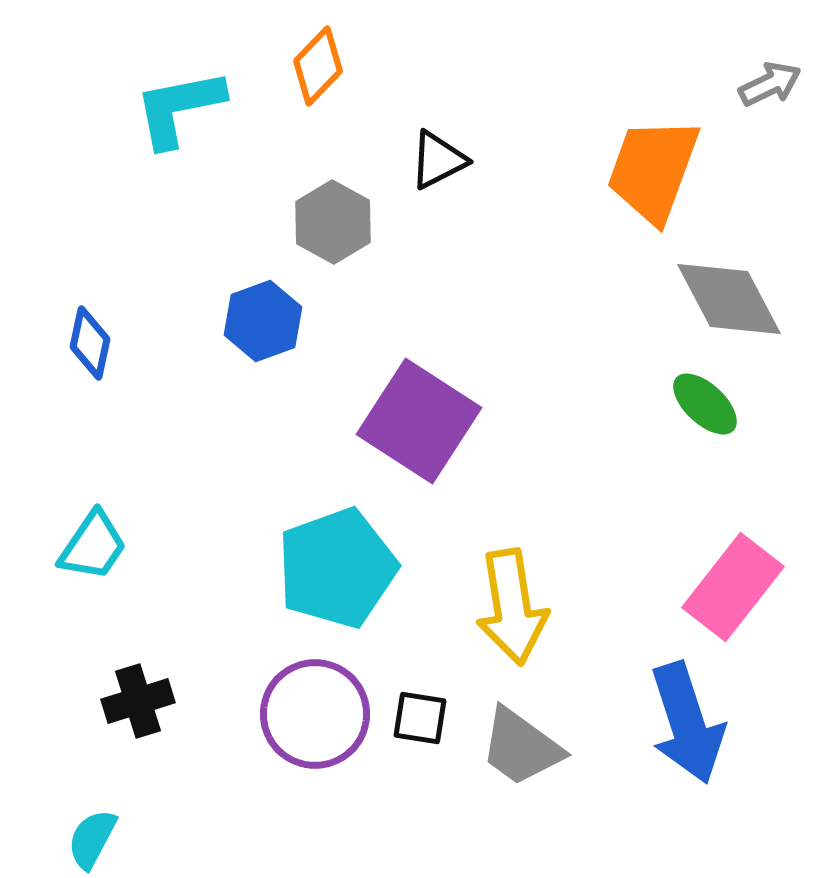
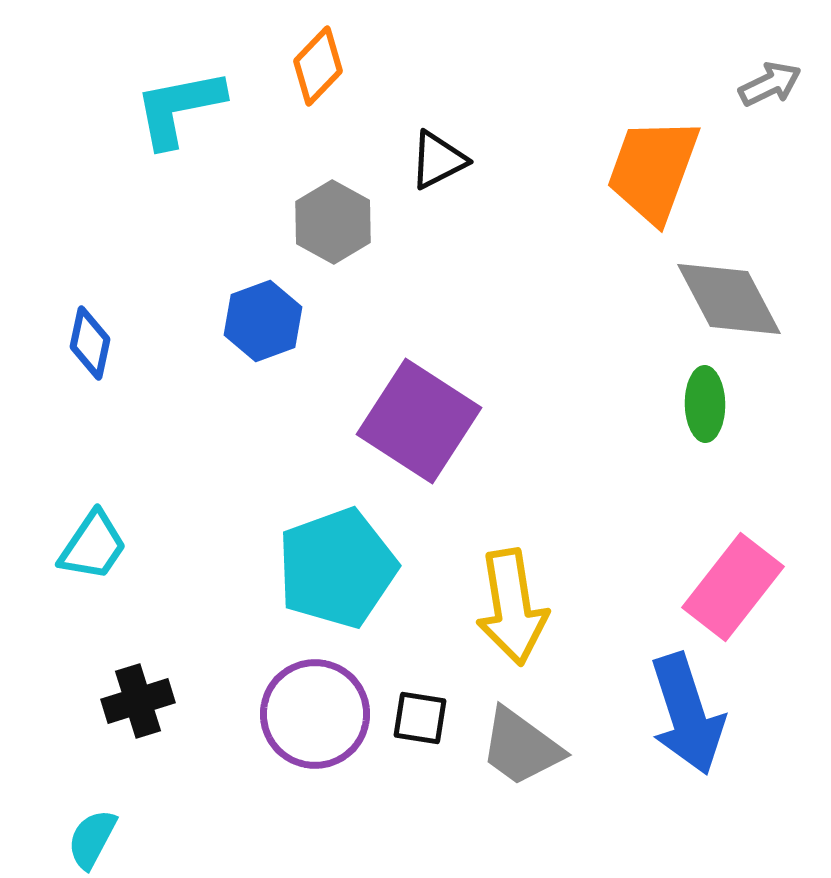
green ellipse: rotated 46 degrees clockwise
blue arrow: moved 9 px up
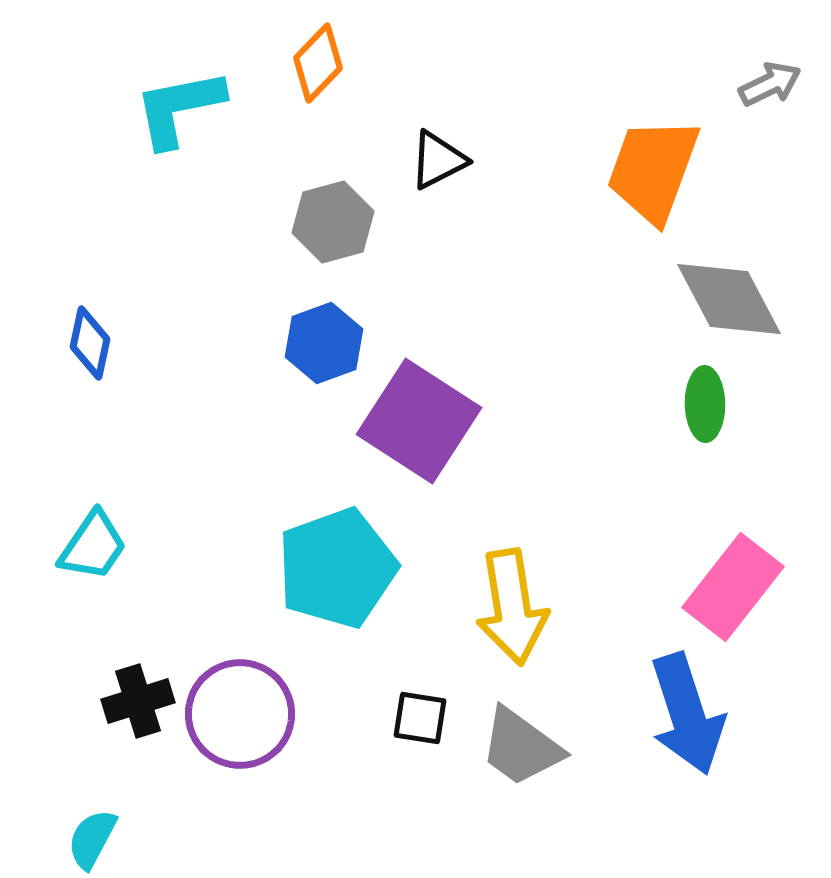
orange diamond: moved 3 px up
gray hexagon: rotated 16 degrees clockwise
blue hexagon: moved 61 px right, 22 px down
purple circle: moved 75 px left
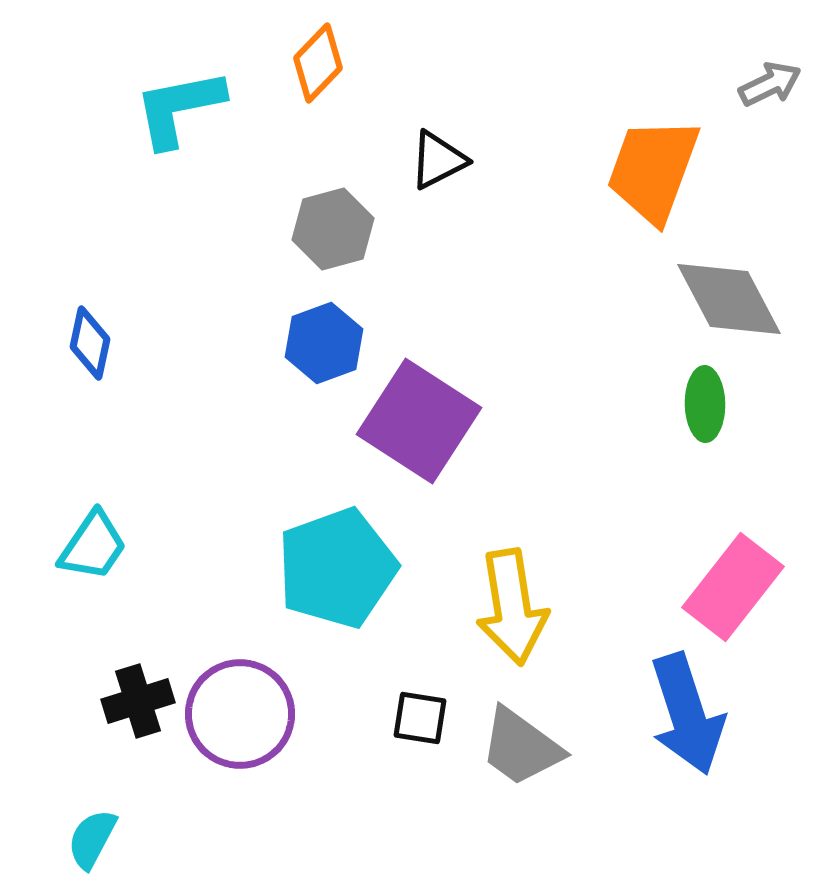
gray hexagon: moved 7 px down
